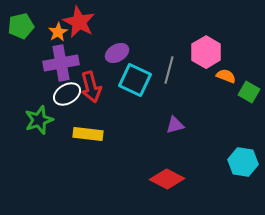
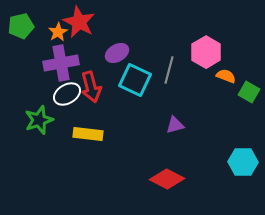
cyan hexagon: rotated 8 degrees counterclockwise
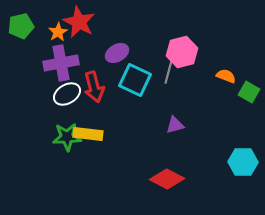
pink hexagon: moved 24 px left; rotated 16 degrees clockwise
red arrow: moved 3 px right
green star: moved 28 px right, 17 px down; rotated 16 degrees clockwise
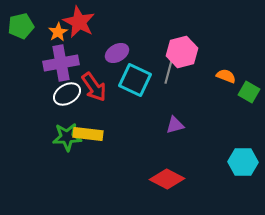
red arrow: rotated 20 degrees counterclockwise
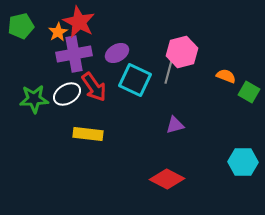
purple cross: moved 13 px right, 9 px up
green star: moved 33 px left, 38 px up
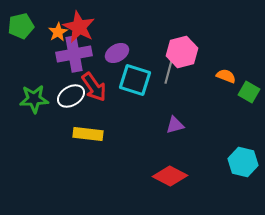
red star: moved 5 px down
cyan square: rotated 8 degrees counterclockwise
white ellipse: moved 4 px right, 2 px down
cyan hexagon: rotated 12 degrees clockwise
red diamond: moved 3 px right, 3 px up
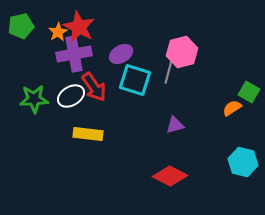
purple ellipse: moved 4 px right, 1 px down
orange semicircle: moved 6 px right, 32 px down; rotated 54 degrees counterclockwise
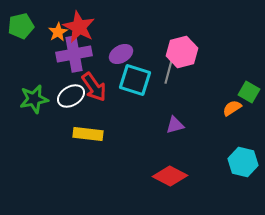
green star: rotated 8 degrees counterclockwise
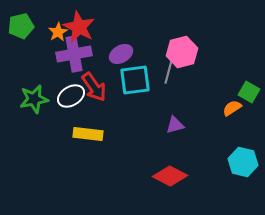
cyan square: rotated 24 degrees counterclockwise
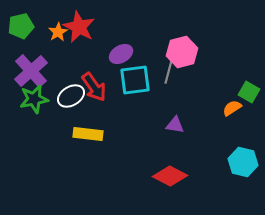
purple cross: moved 43 px left, 17 px down; rotated 32 degrees counterclockwise
purple triangle: rotated 24 degrees clockwise
